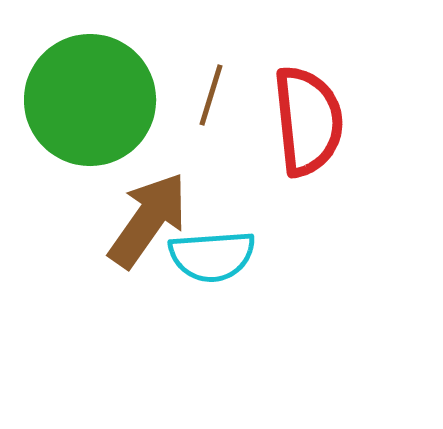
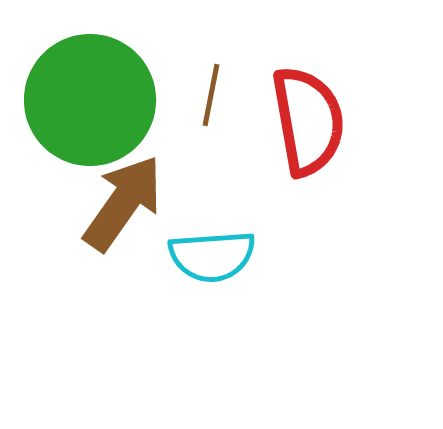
brown line: rotated 6 degrees counterclockwise
red semicircle: rotated 4 degrees counterclockwise
brown arrow: moved 25 px left, 17 px up
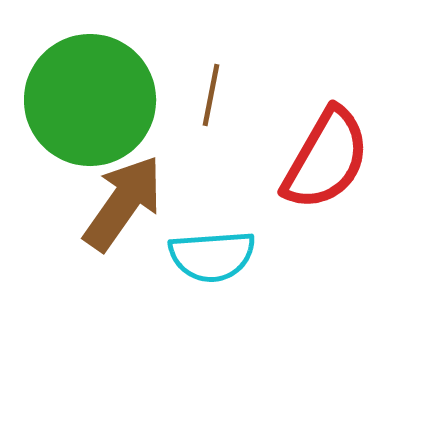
red semicircle: moved 18 px right, 38 px down; rotated 40 degrees clockwise
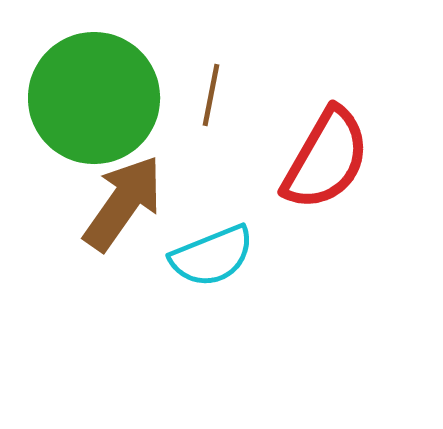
green circle: moved 4 px right, 2 px up
cyan semicircle: rotated 18 degrees counterclockwise
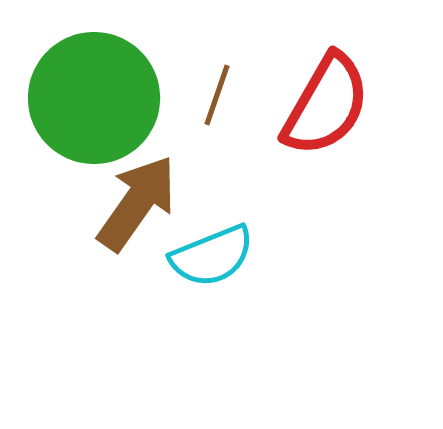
brown line: moved 6 px right; rotated 8 degrees clockwise
red semicircle: moved 54 px up
brown arrow: moved 14 px right
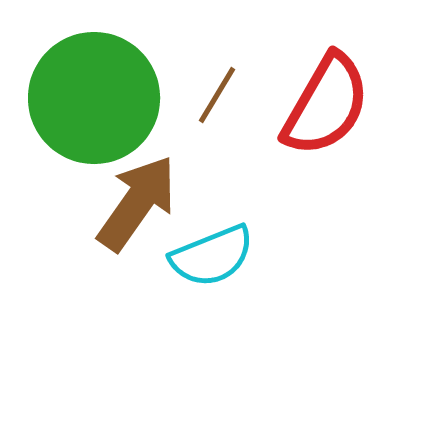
brown line: rotated 12 degrees clockwise
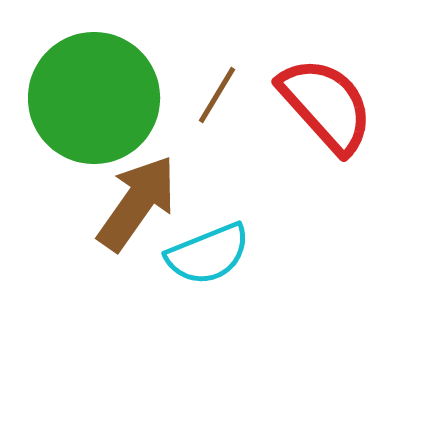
red semicircle: rotated 72 degrees counterclockwise
cyan semicircle: moved 4 px left, 2 px up
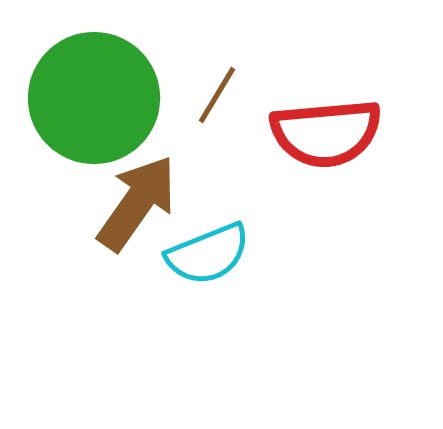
red semicircle: moved 28 px down; rotated 127 degrees clockwise
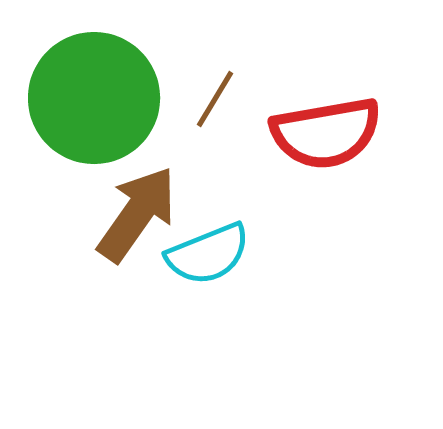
brown line: moved 2 px left, 4 px down
red semicircle: rotated 5 degrees counterclockwise
brown arrow: moved 11 px down
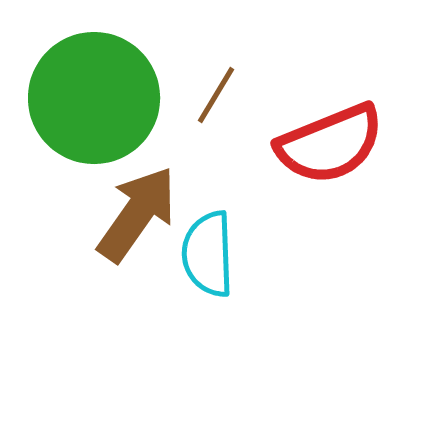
brown line: moved 1 px right, 4 px up
red semicircle: moved 4 px right, 11 px down; rotated 12 degrees counterclockwise
cyan semicircle: rotated 110 degrees clockwise
